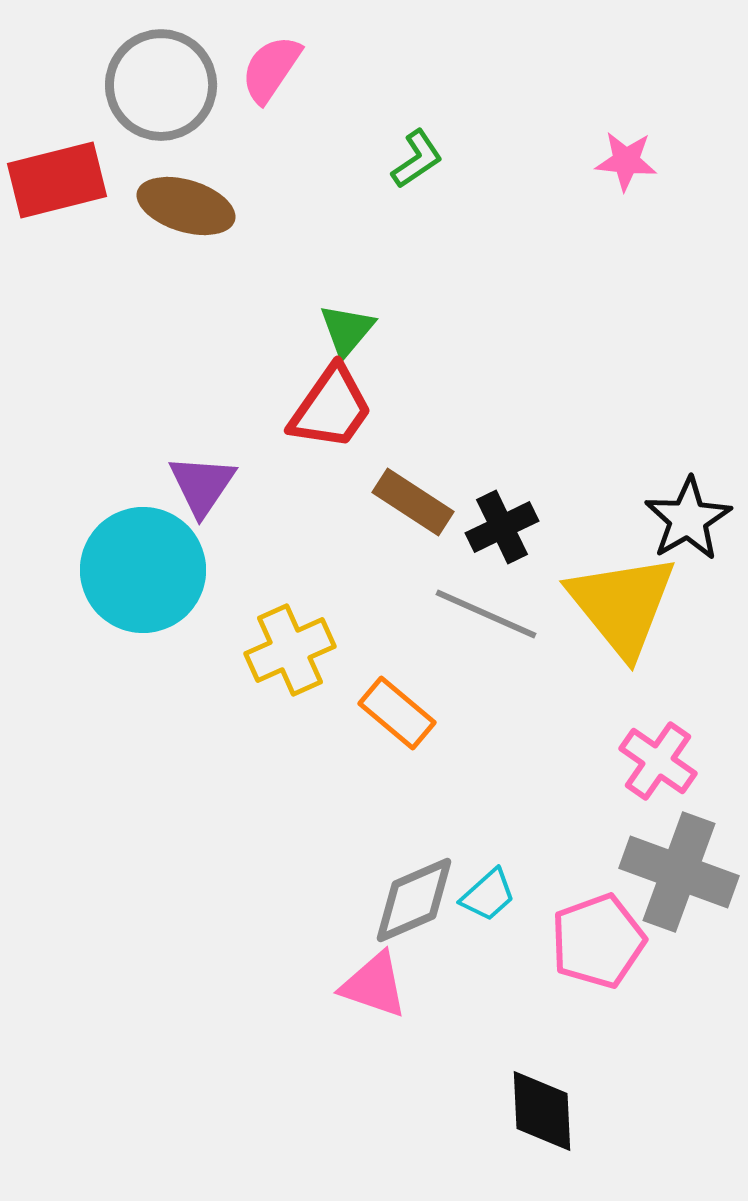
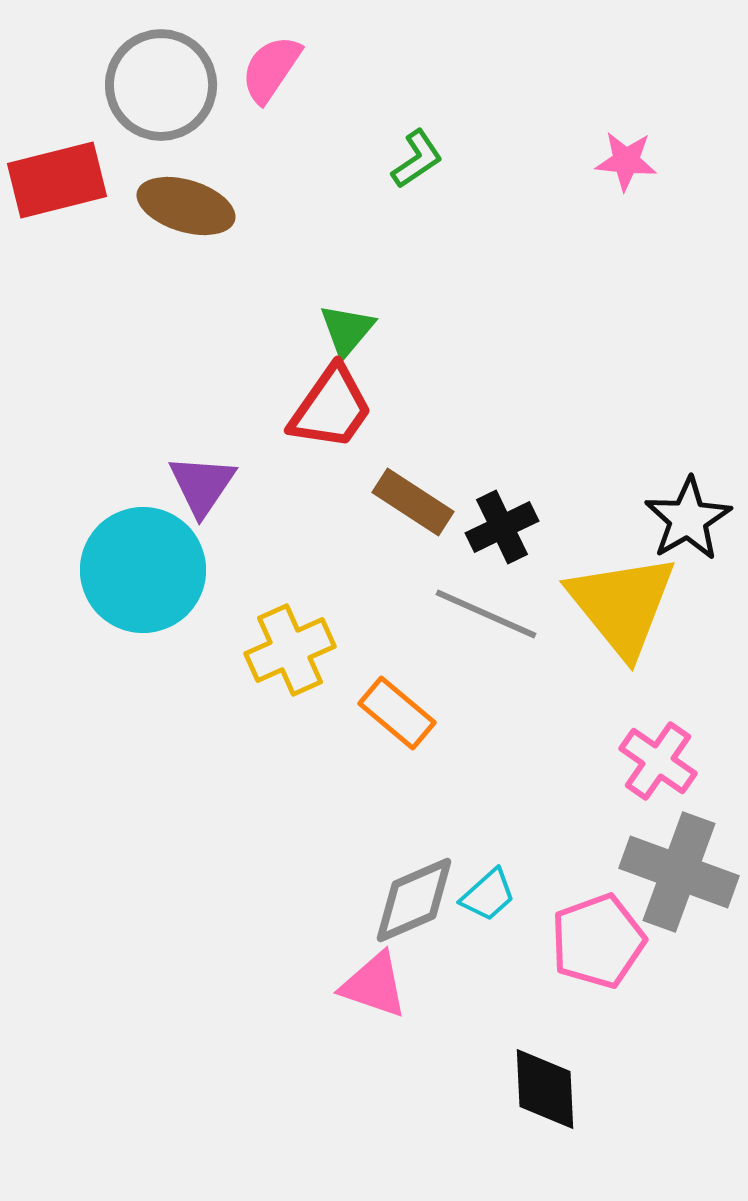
black diamond: moved 3 px right, 22 px up
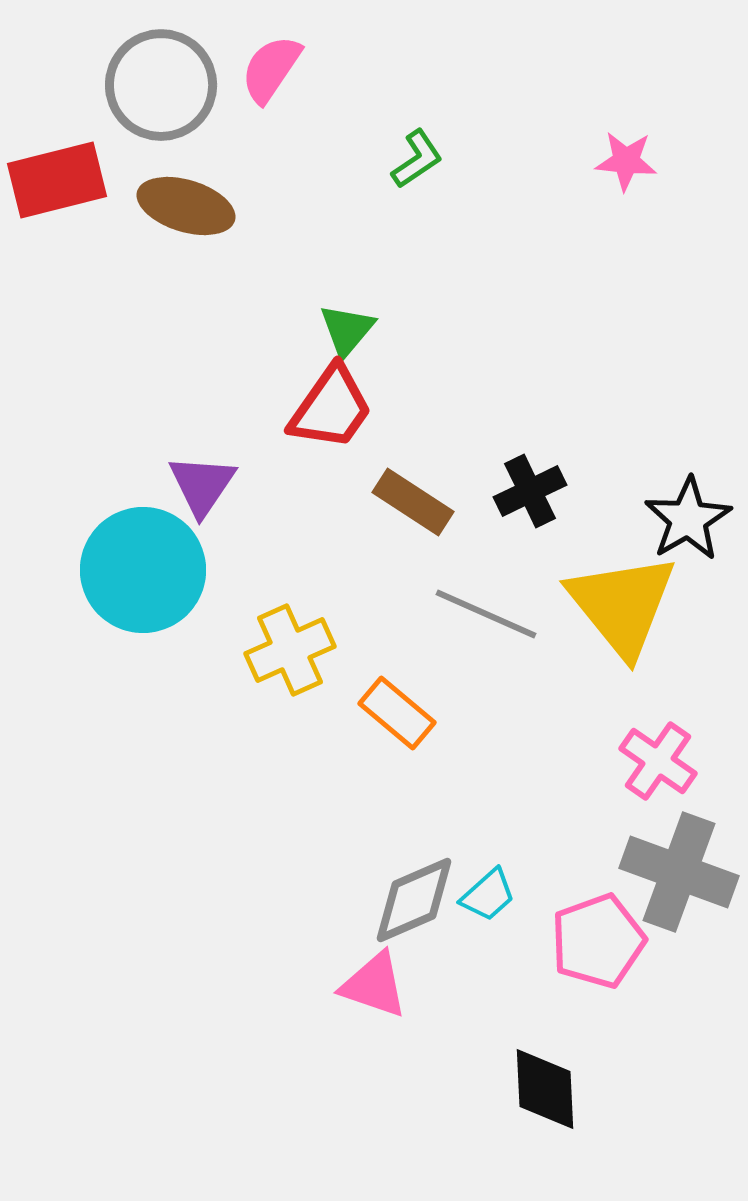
black cross: moved 28 px right, 36 px up
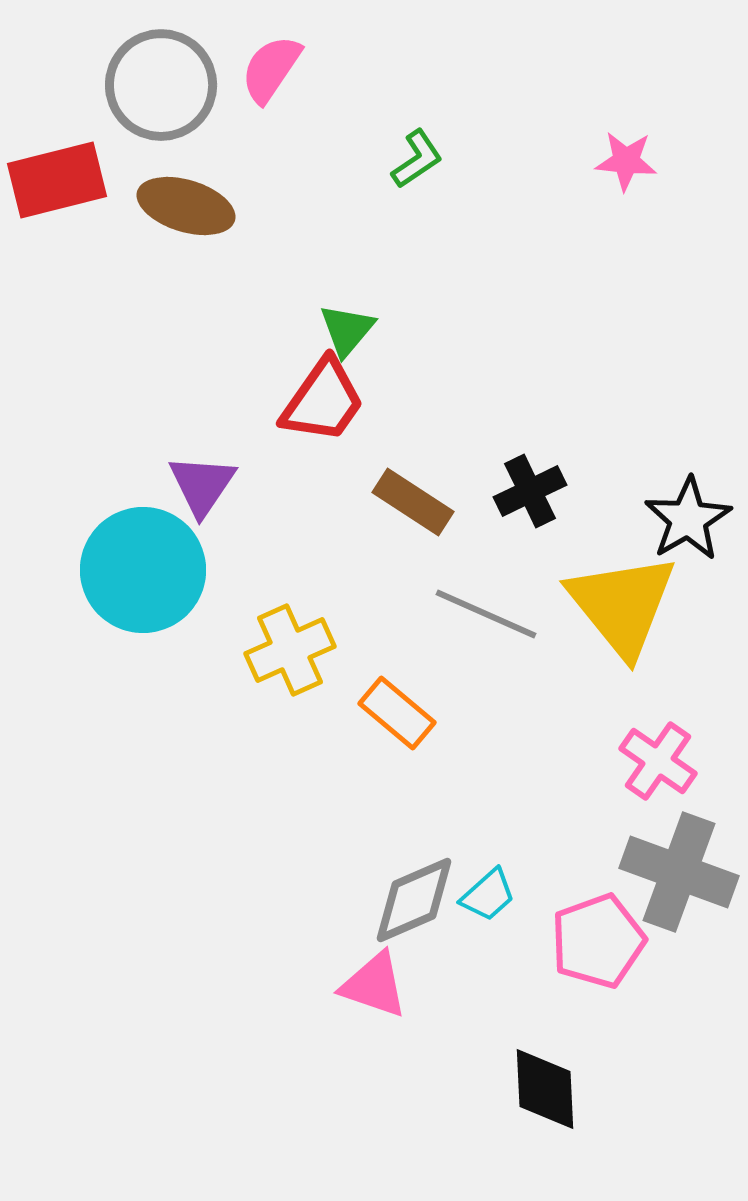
red trapezoid: moved 8 px left, 7 px up
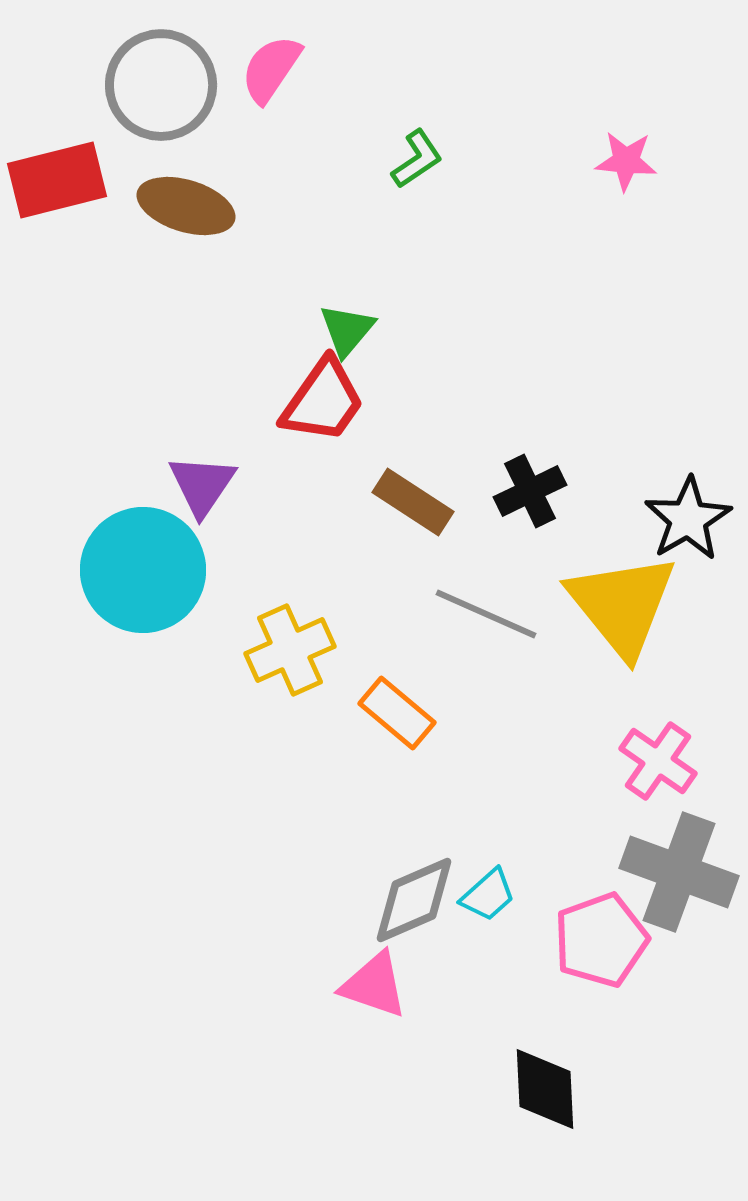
pink pentagon: moved 3 px right, 1 px up
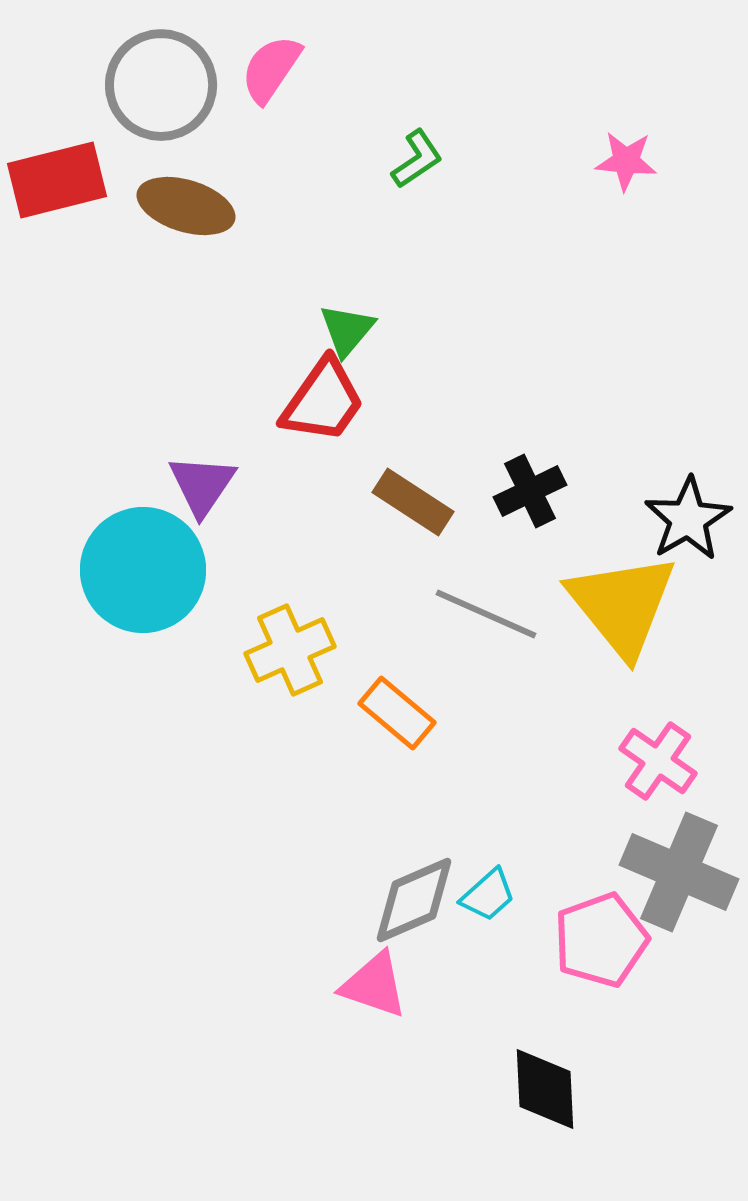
gray cross: rotated 3 degrees clockwise
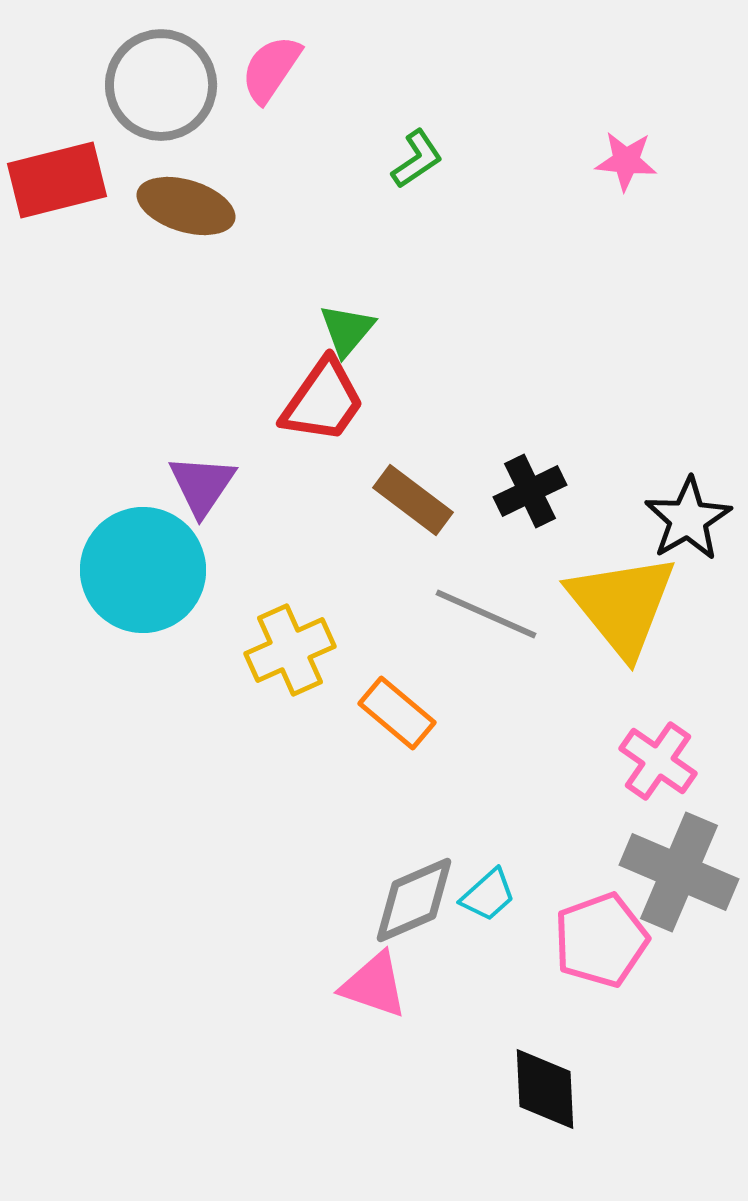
brown rectangle: moved 2 px up; rotated 4 degrees clockwise
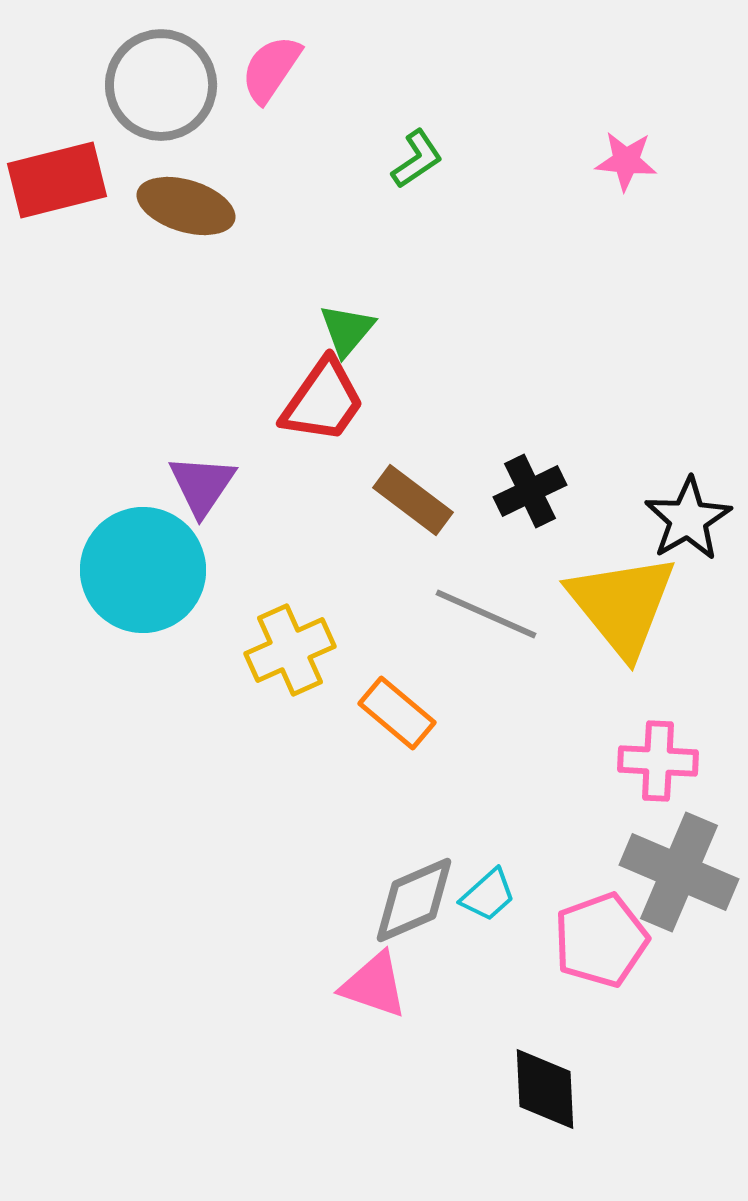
pink cross: rotated 32 degrees counterclockwise
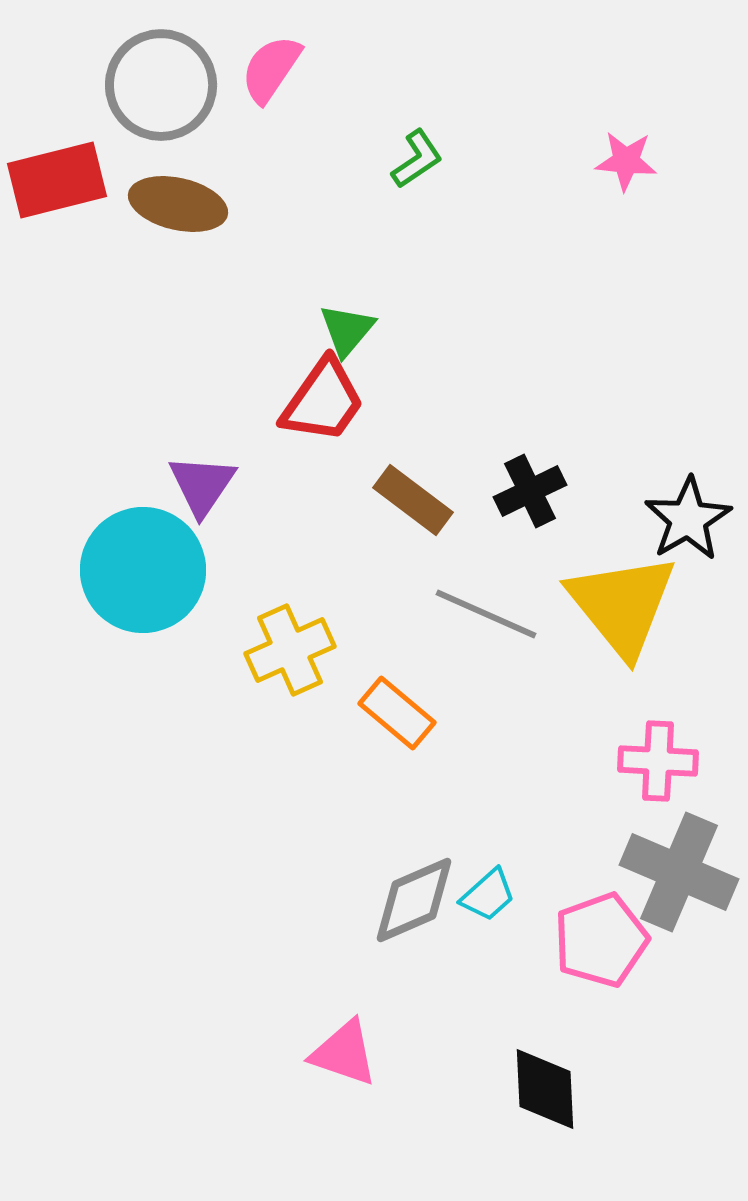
brown ellipse: moved 8 px left, 2 px up; rotated 4 degrees counterclockwise
pink triangle: moved 30 px left, 68 px down
